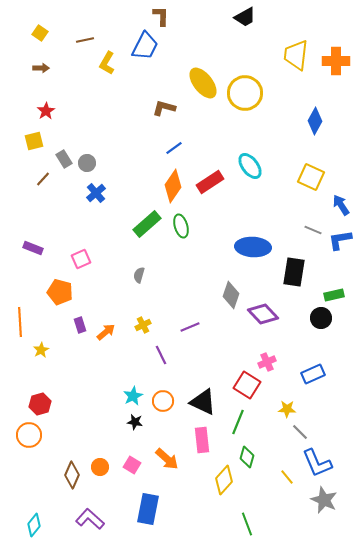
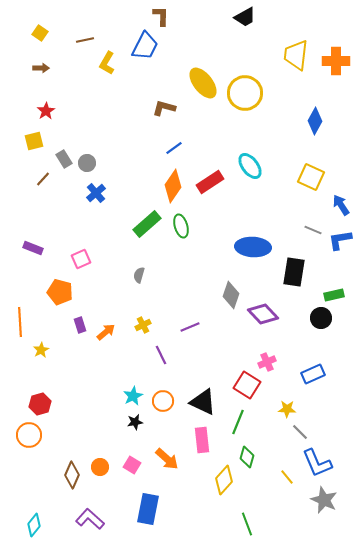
black star at (135, 422): rotated 21 degrees counterclockwise
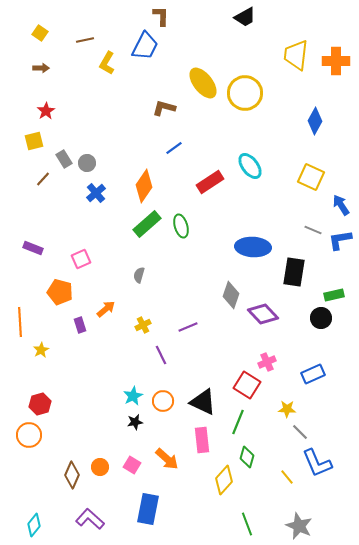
orange diamond at (173, 186): moved 29 px left
purple line at (190, 327): moved 2 px left
orange arrow at (106, 332): moved 23 px up
gray star at (324, 500): moved 25 px left, 26 px down
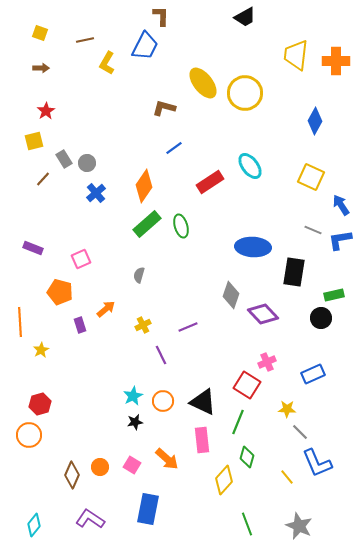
yellow square at (40, 33): rotated 14 degrees counterclockwise
purple L-shape at (90, 519): rotated 8 degrees counterclockwise
